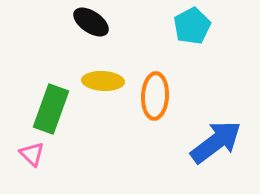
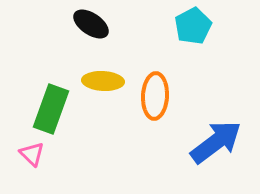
black ellipse: moved 2 px down
cyan pentagon: moved 1 px right
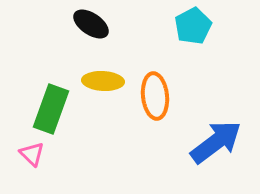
orange ellipse: rotated 9 degrees counterclockwise
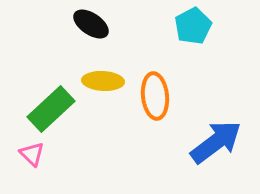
green rectangle: rotated 27 degrees clockwise
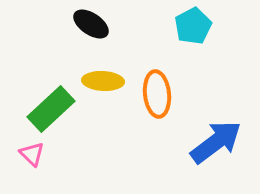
orange ellipse: moved 2 px right, 2 px up
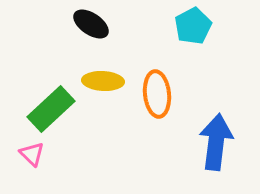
blue arrow: rotated 46 degrees counterclockwise
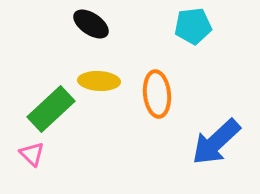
cyan pentagon: rotated 21 degrees clockwise
yellow ellipse: moved 4 px left
blue arrow: rotated 140 degrees counterclockwise
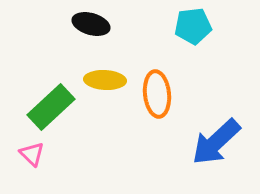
black ellipse: rotated 18 degrees counterclockwise
yellow ellipse: moved 6 px right, 1 px up
green rectangle: moved 2 px up
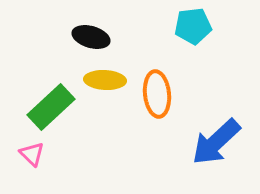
black ellipse: moved 13 px down
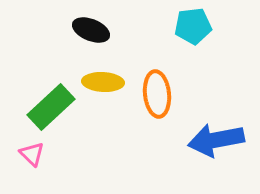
black ellipse: moved 7 px up; rotated 6 degrees clockwise
yellow ellipse: moved 2 px left, 2 px down
blue arrow: moved 2 px up; rotated 32 degrees clockwise
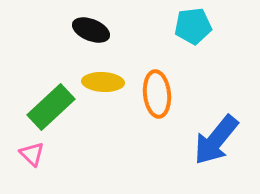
blue arrow: rotated 40 degrees counterclockwise
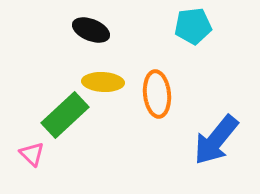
green rectangle: moved 14 px right, 8 px down
